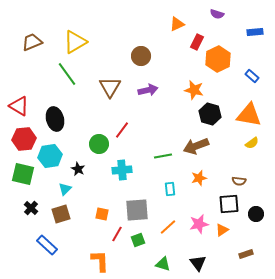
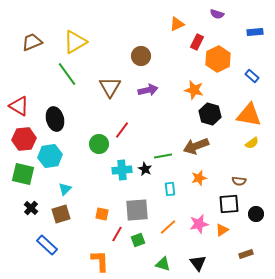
black star at (78, 169): moved 67 px right
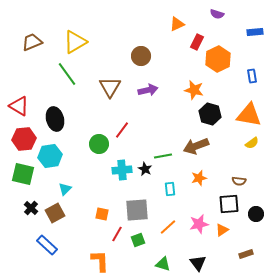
blue rectangle at (252, 76): rotated 40 degrees clockwise
brown square at (61, 214): moved 6 px left, 1 px up; rotated 12 degrees counterclockwise
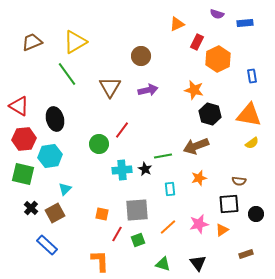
blue rectangle at (255, 32): moved 10 px left, 9 px up
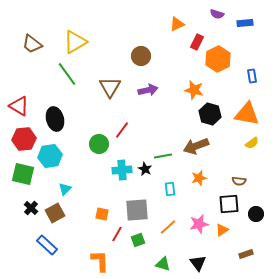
brown trapezoid at (32, 42): moved 2 px down; rotated 120 degrees counterclockwise
orange triangle at (249, 115): moved 2 px left, 1 px up
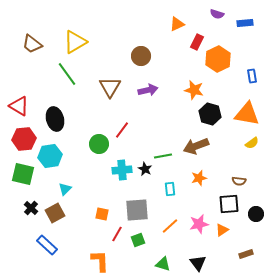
orange line at (168, 227): moved 2 px right, 1 px up
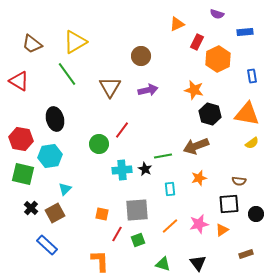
blue rectangle at (245, 23): moved 9 px down
red triangle at (19, 106): moved 25 px up
red hexagon at (24, 139): moved 3 px left; rotated 15 degrees clockwise
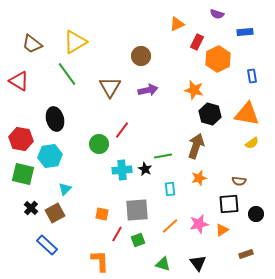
brown arrow at (196, 146): rotated 130 degrees clockwise
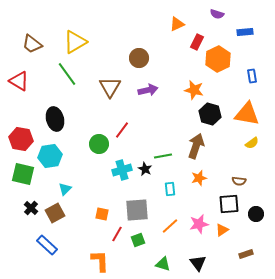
brown circle at (141, 56): moved 2 px left, 2 px down
cyan cross at (122, 170): rotated 12 degrees counterclockwise
